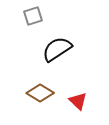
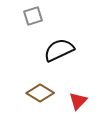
black semicircle: moved 2 px right, 1 px down; rotated 8 degrees clockwise
red triangle: rotated 30 degrees clockwise
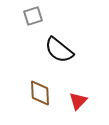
black semicircle: rotated 116 degrees counterclockwise
brown diamond: rotated 56 degrees clockwise
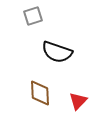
black semicircle: moved 2 px left, 2 px down; rotated 20 degrees counterclockwise
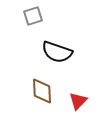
brown diamond: moved 2 px right, 2 px up
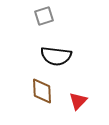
gray square: moved 11 px right
black semicircle: moved 1 px left, 4 px down; rotated 12 degrees counterclockwise
